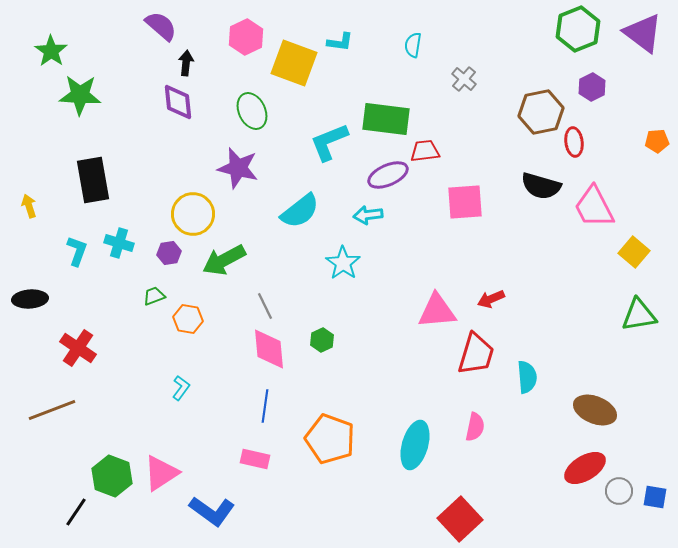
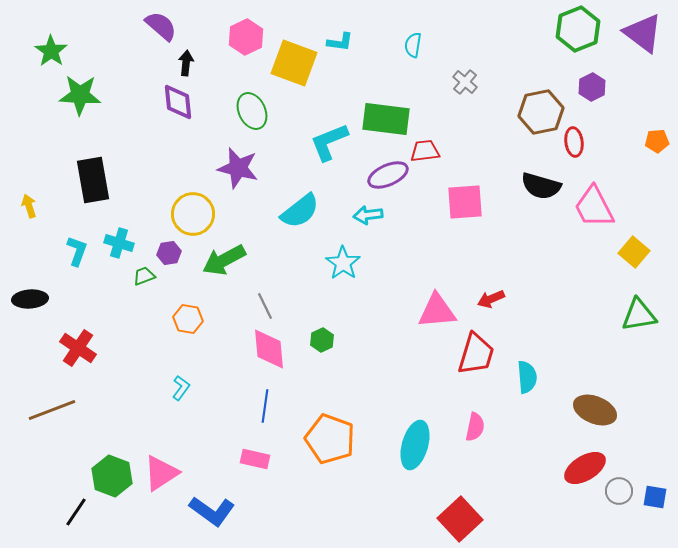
gray cross at (464, 79): moved 1 px right, 3 px down
green trapezoid at (154, 296): moved 10 px left, 20 px up
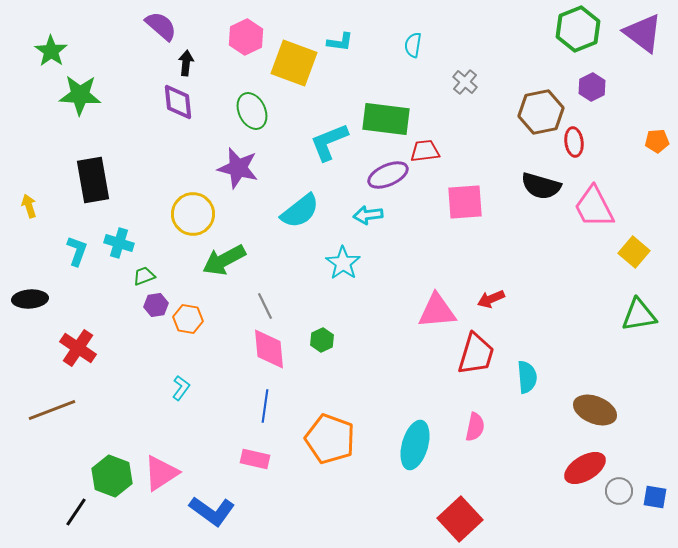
purple hexagon at (169, 253): moved 13 px left, 52 px down
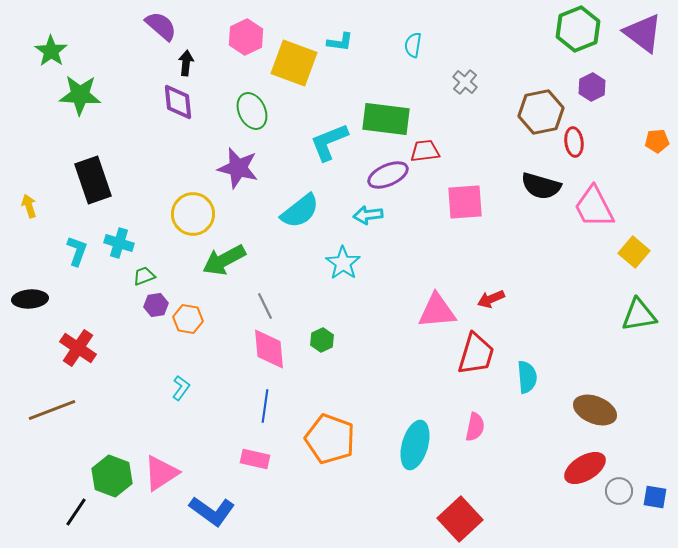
black rectangle at (93, 180): rotated 9 degrees counterclockwise
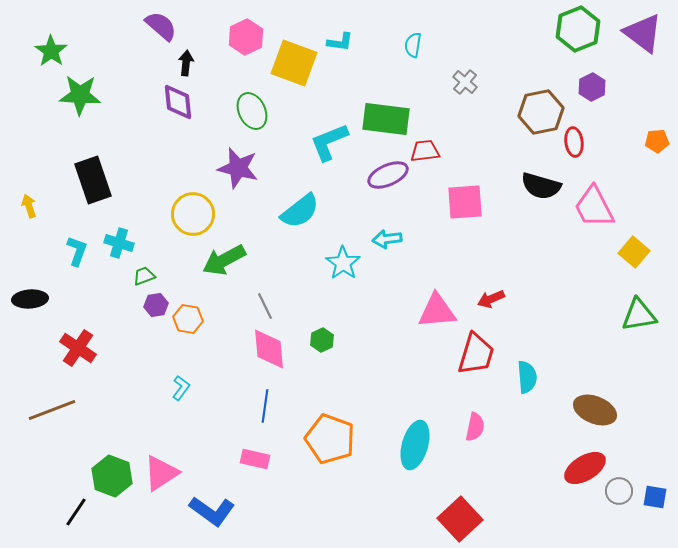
cyan arrow at (368, 215): moved 19 px right, 24 px down
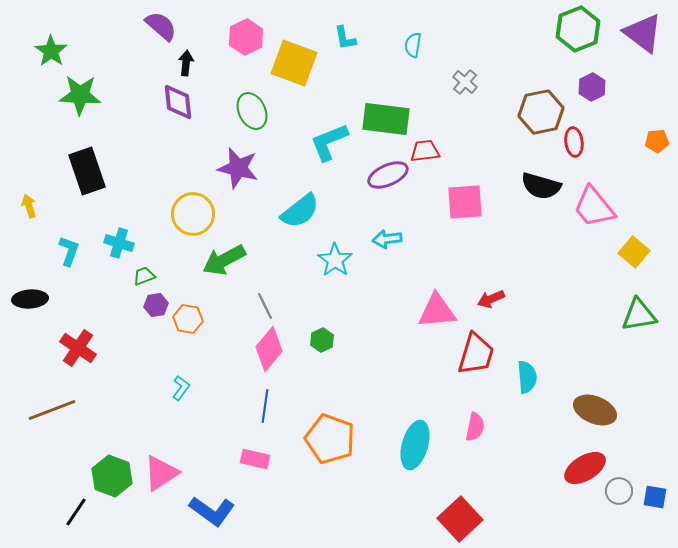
cyan L-shape at (340, 42): moved 5 px right, 4 px up; rotated 72 degrees clockwise
black rectangle at (93, 180): moved 6 px left, 9 px up
pink trapezoid at (594, 207): rotated 12 degrees counterclockwise
cyan L-shape at (77, 251): moved 8 px left
cyan star at (343, 263): moved 8 px left, 3 px up
pink diamond at (269, 349): rotated 45 degrees clockwise
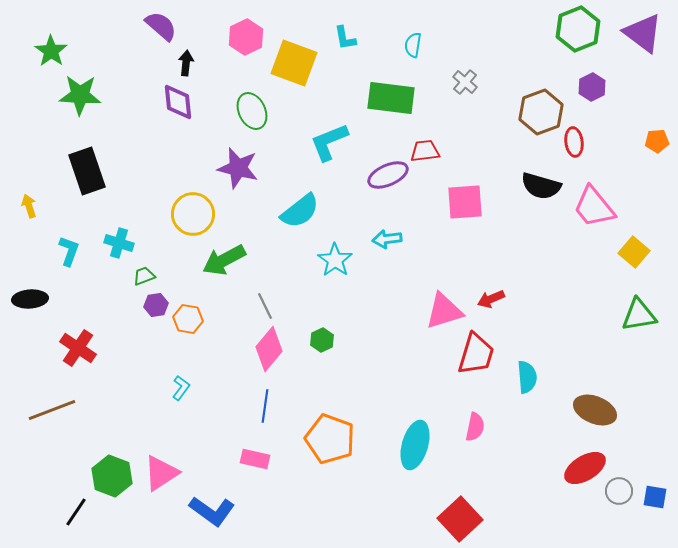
brown hexagon at (541, 112): rotated 9 degrees counterclockwise
green rectangle at (386, 119): moved 5 px right, 21 px up
pink triangle at (437, 311): moved 7 px right; rotated 12 degrees counterclockwise
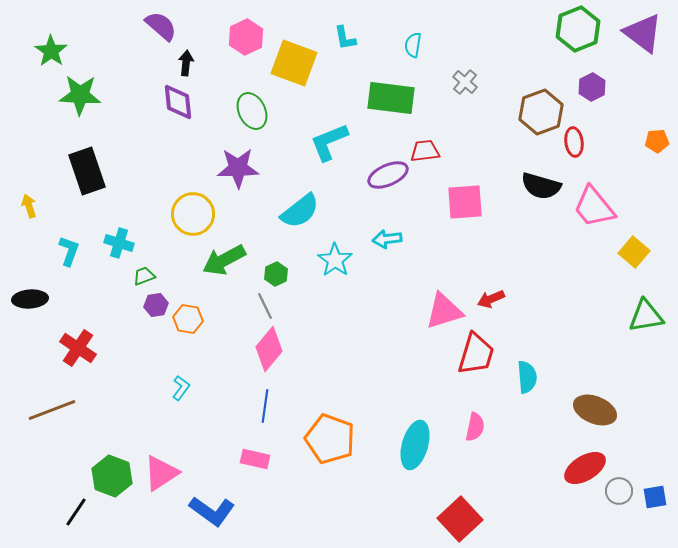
purple star at (238, 168): rotated 15 degrees counterclockwise
green triangle at (639, 315): moved 7 px right, 1 px down
green hexagon at (322, 340): moved 46 px left, 66 px up
blue square at (655, 497): rotated 20 degrees counterclockwise
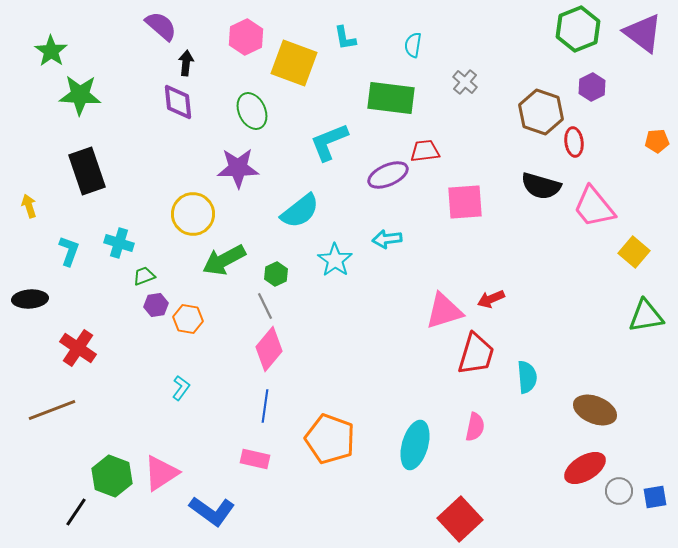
brown hexagon at (541, 112): rotated 21 degrees counterclockwise
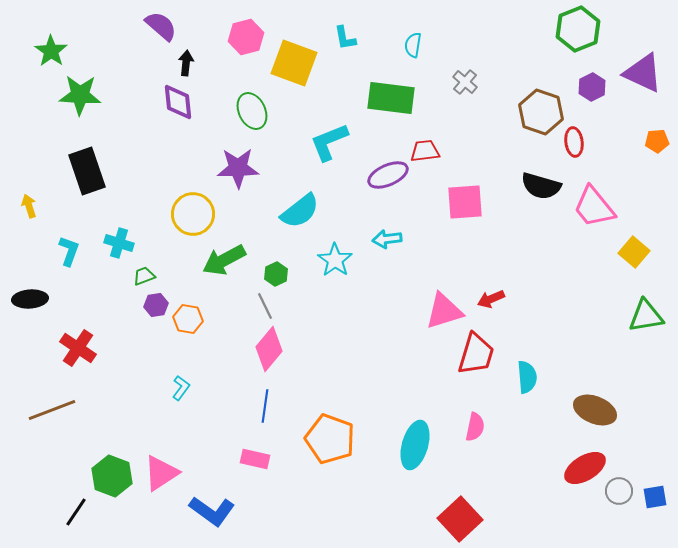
purple triangle at (643, 33): moved 40 px down; rotated 12 degrees counterclockwise
pink hexagon at (246, 37): rotated 12 degrees clockwise
